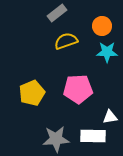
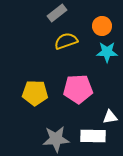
yellow pentagon: moved 3 px right; rotated 25 degrees clockwise
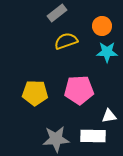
pink pentagon: moved 1 px right, 1 px down
white triangle: moved 1 px left, 1 px up
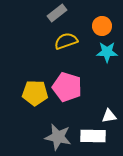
pink pentagon: moved 12 px left, 3 px up; rotated 20 degrees clockwise
gray star: moved 2 px right, 2 px up; rotated 16 degrees clockwise
